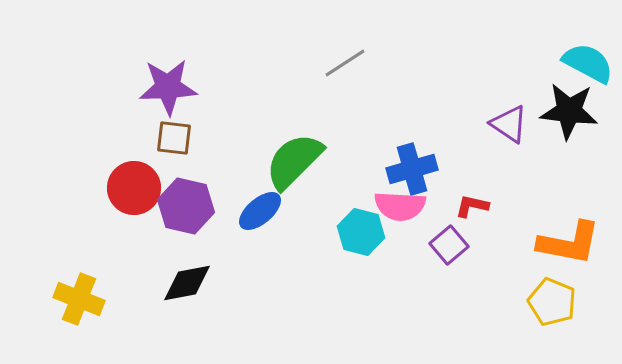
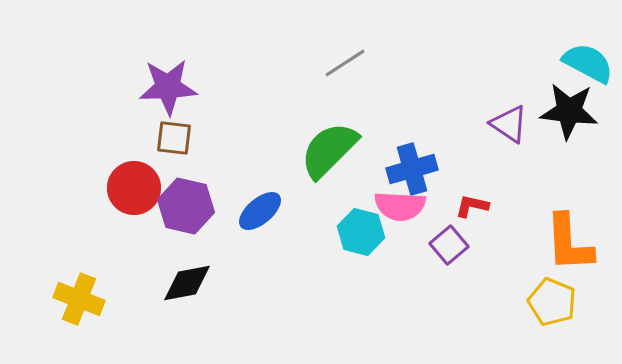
green semicircle: moved 35 px right, 11 px up
orange L-shape: rotated 76 degrees clockwise
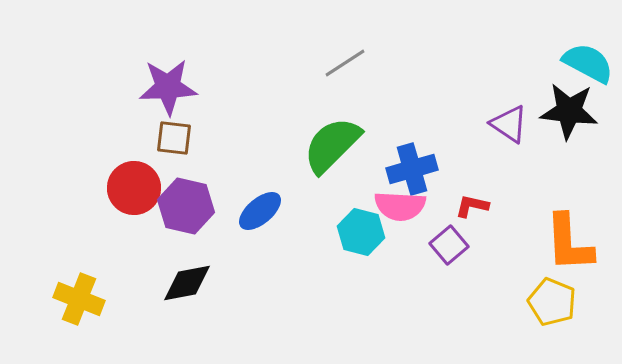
green semicircle: moved 3 px right, 5 px up
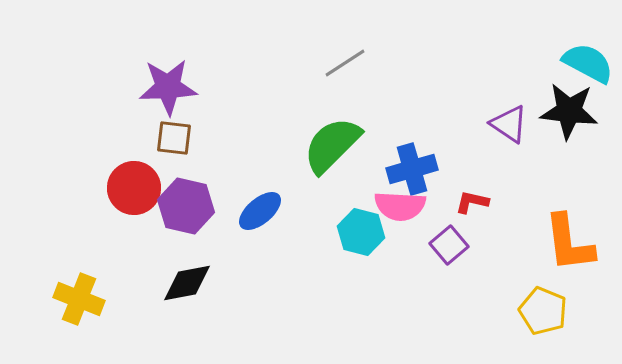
red L-shape: moved 4 px up
orange L-shape: rotated 4 degrees counterclockwise
yellow pentagon: moved 9 px left, 9 px down
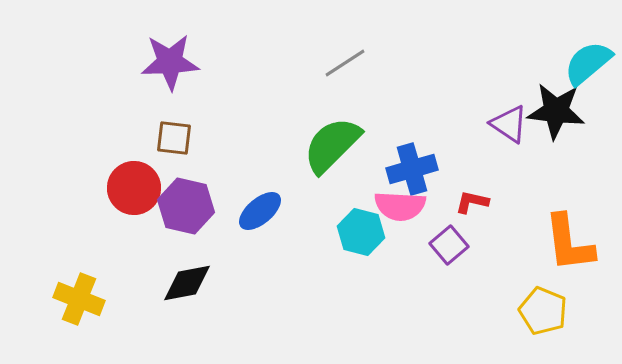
cyan semicircle: rotated 68 degrees counterclockwise
purple star: moved 2 px right, 25 px up
black star: moved 13 px left
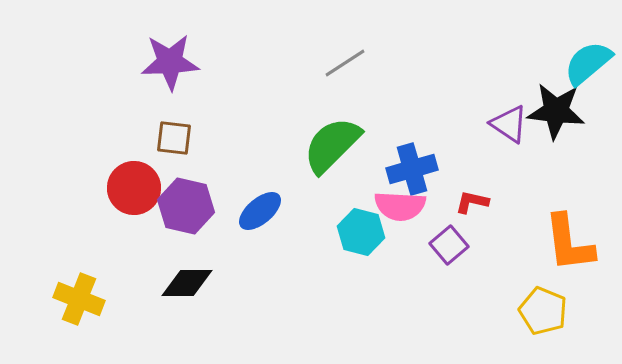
black diamond: rotated 10 degrees clockwise
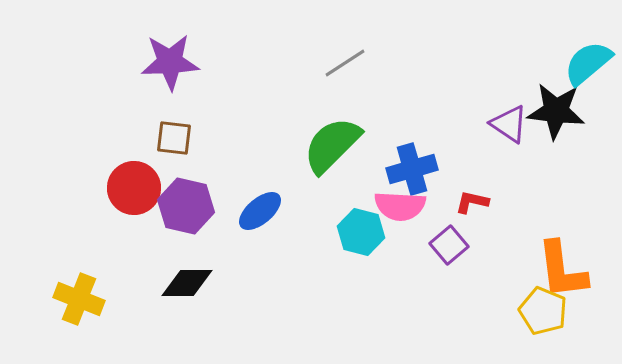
orange L-shape: moved 7 px left, 27 px down
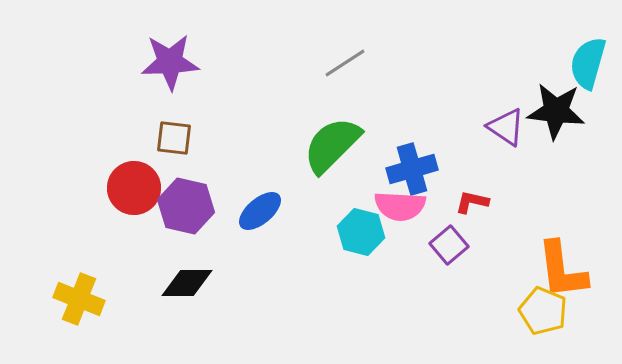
cyan semicircle: rotated 34 degrees counterclockwise
purple triangle: moved 3 px left, 3 px down
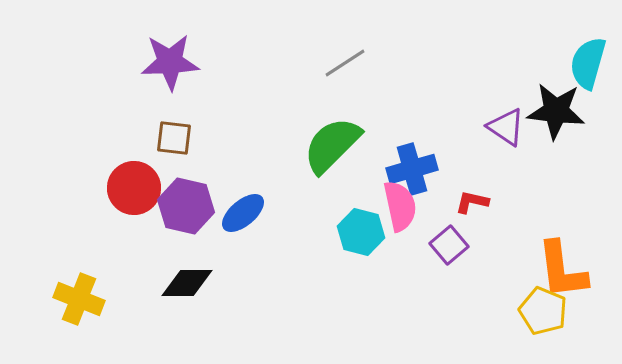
pink semicircle: rotated 105 degrees counterclockwise
blue ellipse: moved 17 px left, 2 px down
